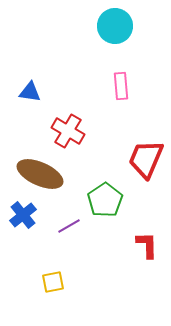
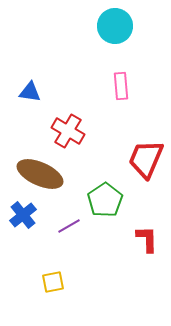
red L-shape: moved 6 px up
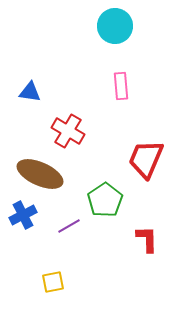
blue cross: rotated 12 degrees clockwise
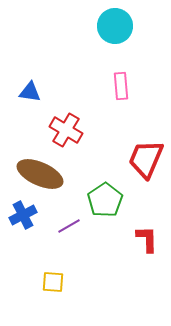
red cross: moved 2 px left, 1 px up
yellow square: rotated 15 degrees clockwise
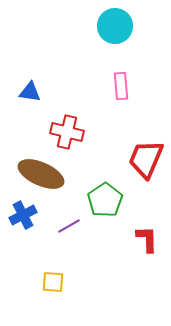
red cross: moved 1 px right, 2 px down; rotated 16 degrees counterclockwise
brown ellipse: moved 1 px right
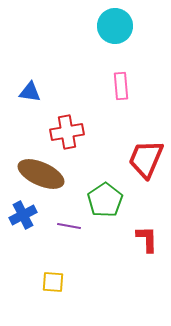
red cross: rotated 24 degrees counterclockwise
purple line: rotated 40 degrees clockwise
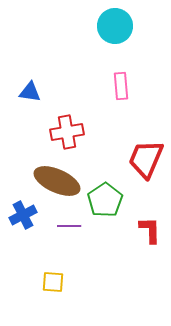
brown ellipse: moved 16 px right, 7 px down
purple line: rotated 10 degrees counterclockwise
red L-shape: moved 3 px right, 9 px up
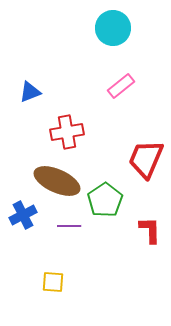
cyan circle: moved 2 px left, 2 px down
pink rectangle: rotated 56 degrees clockwise
blue triangle: rotated 30 degrees counterclockwise
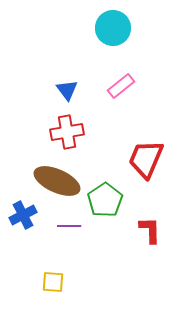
blue triangle: moved 37 px right, 2 px up; rotated 45 degrees counterclockwise
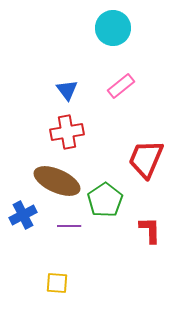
yellow square: moved 4 px right, 1 px down
